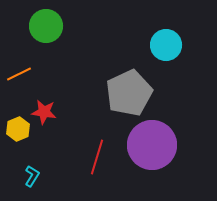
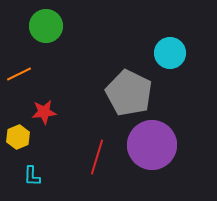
cyan circle: moved 4 px right, 8 px down
gray pentagon: rotated 21 degrees counterclockwise
red star: rotated 15 degrees counterclockwise
yellow hexagon: moved 8 px down
cyan L-shape: rotated 150 degrees clockwise
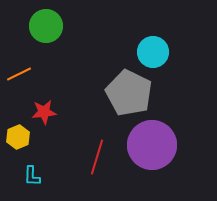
cyan circle: moved 17 px left, 1 px up
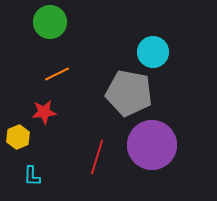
green circle: moved 4 px right, 4 px up
orange line: moved 38 px right
gray pentagon: rotated 15 degrees counterclockwise
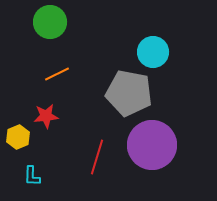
red star: moved 2 px right, 4 px down
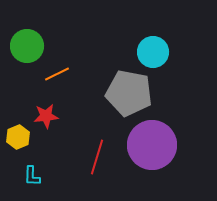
green circle: moved 23 px left, 24 px down
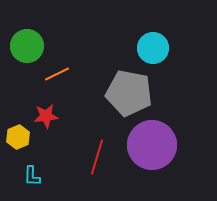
cyan circle: moved 4 px up
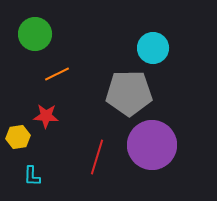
green circle: moved 8 px right, 12 px up
gray pentagon: rotated 12 degrees counterclockwise
red star: rotated 10 degrees clockwise
yellow hexagon: rotated 15 degrees clockwise
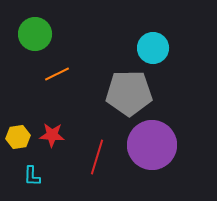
red star: moved 6 px right, 19 px down
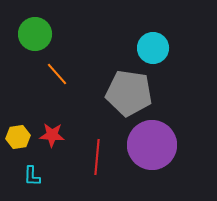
orange line: rotated 75 degrees clockwise
gray pentagon: rotated 9 degrees clockwise
red line: rotated 12 degrees counterclockwise
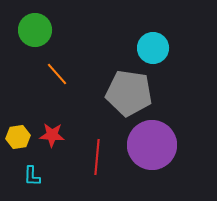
green circle: moved 4 px up
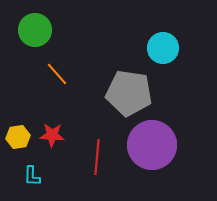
cyan circle: moved 10 px right
